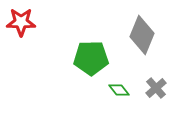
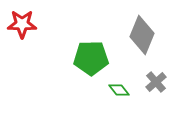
red star: moved 1 px right, 2 px down
gray cross: moved 6 px up
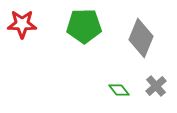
gray diamond: moved 1 px left, 3 px down
green pentagon: moved 7 px left, 32 px up
gray cross: moved 4 px down
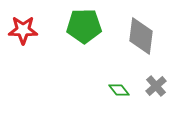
red star: moved 1 px right, 6 px down
gray diamond: moved 2 px up; rotated 15 degrees counterclockwise
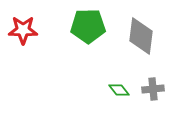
green pentagon: moved 4 px right
gray cross: moved 3 px left, 3 px down; rotated 35 degrees clockwise
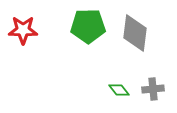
gray diamond: moved 6 px left, 3 px up
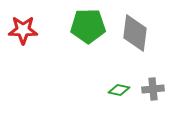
green diamond: rotated 40 degrees counterclockwise
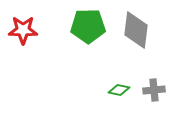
gray diamond: moved 1 px right, 3 px up
gray cross: moved 1 px right, 1 px down
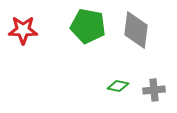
green pentagon: rotated 12 degrees clockwise
green diamond: moved 1 px left, 4 px up
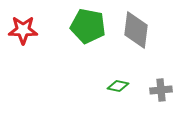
gray cross: moved 7 px right
